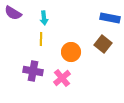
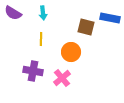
cyan arrow: moved 1 px left, 5 px up
brown square: moved 17 px left, 17 px up; rotated 24 degrees counterclockwise
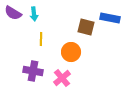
cyan arrow: moved 9 px left, 1 px down
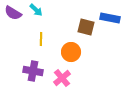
cyan arrow: moved 2 px right, 4 px up; rotated 40 degrees counterclockwise
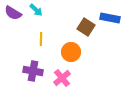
brown square: rotated 18 degrees clockwise
